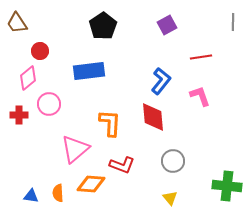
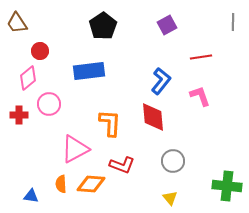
pink triangle: rotated 12 degrees clockwise
orange semicircle: moved 3 px right, 9 px up
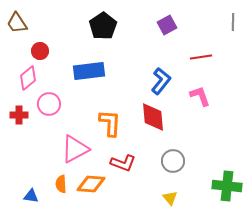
red L-shape: moved 1 px right, 2 px up
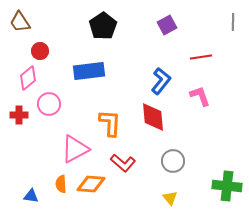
brown trapezoid: moved 3 px right, 1 px up
red L-shape: rotated 20 degrees clockwise
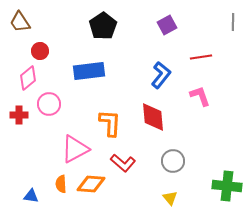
blue L-shape: moved 6 px up
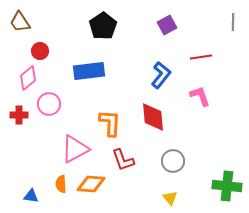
red L-shape: moved 3 px up; rotated 30 degrees clockwise
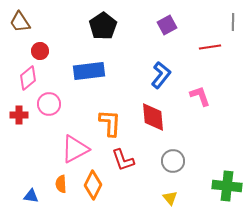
red line: moved 9 px right, 10 px up
orange diamond: moved 2 px right, 1 px down; rotated 68 degrees counterclockwise
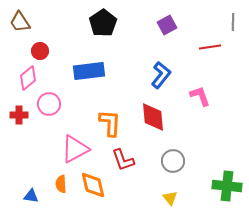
black pentagon: moved 3 px up
orange diamond: rotated 40 degrees counterclockwise
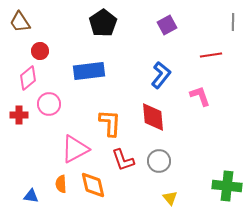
red line: moved 1 px right, 8 px down
gray circle: moved 14 px left
